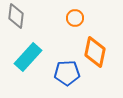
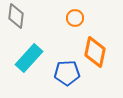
cyan rectangle: moved 1 px right, 1 px down
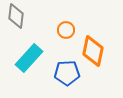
orange circle: moved 9 px left, 12 px down
orange diamond: moved 2 px left, 1 px up
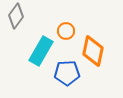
gray diamond: rotated 30 degrees clockwise
orange circle: moved 1 px down
cyan rectangle: moved 12 px right, 7 px up; rotated 12 degrees counterclockwise
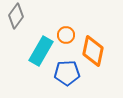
orange circle: moved 4 px down
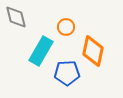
gray diamond: moved 1 px down; rotated 50 degrees counterclockwise
orange circle: moved 8 px up
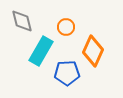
gray diamond: moved 6 px right, 4 px down
orange diamond: rotated 12 degrees clockwise
